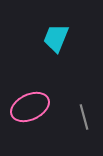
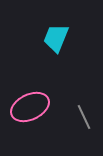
gray line: rotated 10 degrees counterclockwise
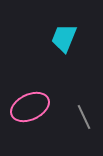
cyan trapezoid: moved 8 px right
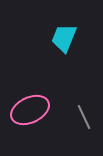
pink ellipse: moved 3 px down
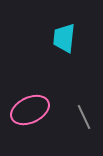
cyan trapezoid: rotated 16 degrees counterclockwise
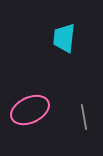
gray line: rotated 15 degrees clockwise
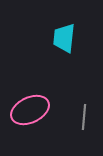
gray line: rotated 15 degrees clockwise
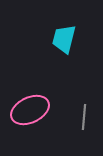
cyan trapezoid: moved 1 px down; rotated 8 degrees clockwise
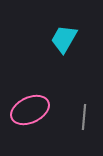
cyan trapezoid: rotated 16 degrees clockwise
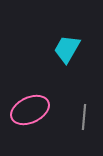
cyan trapezoid: moved 3 px right, 10 px down
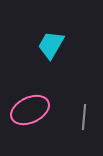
cyan trapezoid: moved 16 px left, 4 px up
